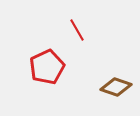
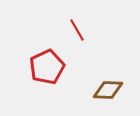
brown diamond: moved 8 px left, 3 px down; rotated 16 degrees counterclockwise
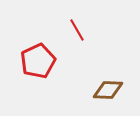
red pentagon: moved 9 px left, 6 px up
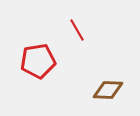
red pentagon: rotated 16 degrees clockwise
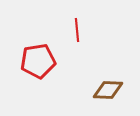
red line: rotated 25 degrees clockwise
